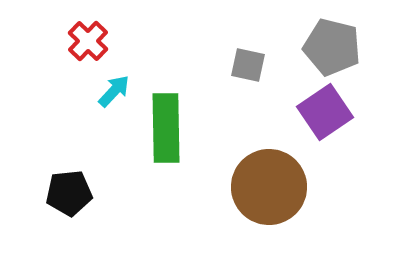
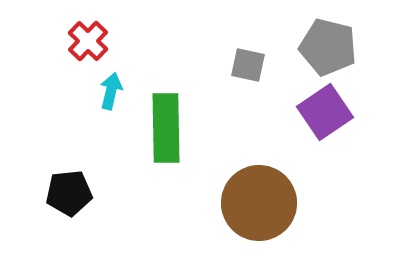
gray pentagon: moved 4 px left
cyan arrow: moved 3 px left; rotated 30 degrees counterclockwise
brown circle: moved 10 px left, 16 px down
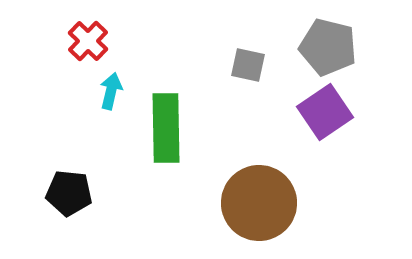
black pentagon: rotated 12 degrees clockwise
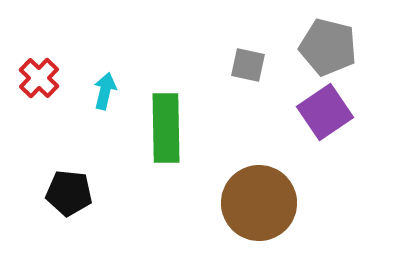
red cross: moved 49 px left, 37 px down
cyan arrow: moved 6 px left
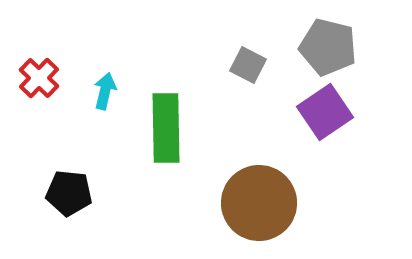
gray square: rotated 15 degrees clockwise
